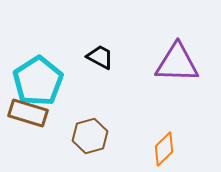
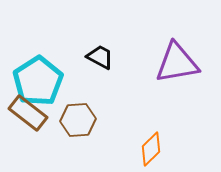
purple triangle: rotated 12 degrees counterclockwise
brown rectangle: rotated 21 degrees clockwise
brown hexagon: moved 12 px left, 16 px up; rotated 12 degrees clockwise
orange diamond: moved 13 px left
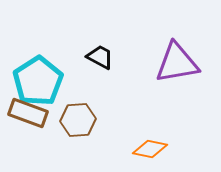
brown rectangle: rotated 18 degrees counterclockwise
orange diamond: moved 1 px left; rotated 56 degrees clockwise
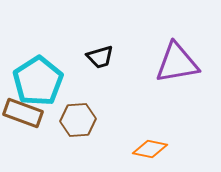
black trapezoid: rotated 136 degrees clockwise
brown rectangle: moved 5 px left
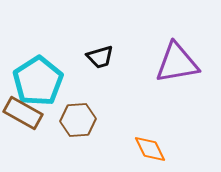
brown rectangle: rotated 9 degrees clockwise
orange diamond: rotated 52 degrees clockwise
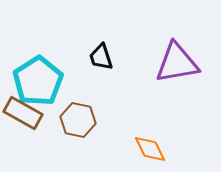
black trapezoid: moved 1 px right; rotated 88 degrees clockwise
brown hexagon: rotated 16 degrees clockwise
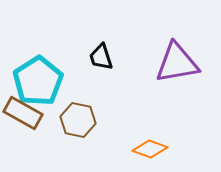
orange diamond: rotated 44 degrees counterclockwise
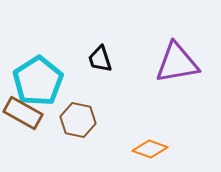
black trapezoid: moved 1 px left, 2 px down
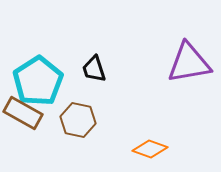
black trapezoid: moved 6 px left, 10 px down
purple triangle: moved 12 px right
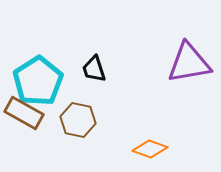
brown rectangle: moved 1 px right
